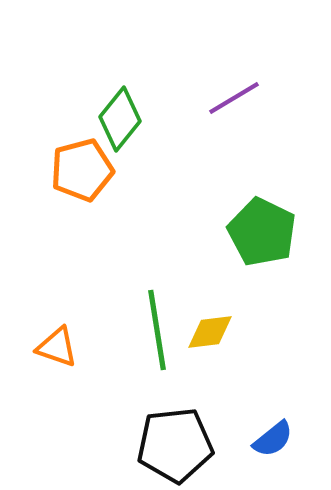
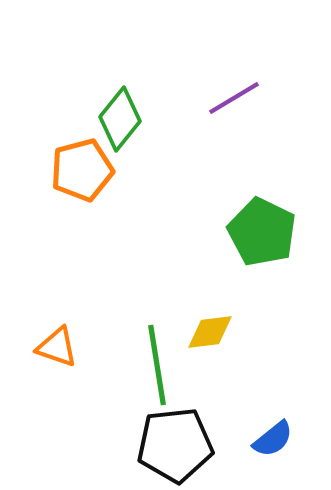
green line: moved 35 px down
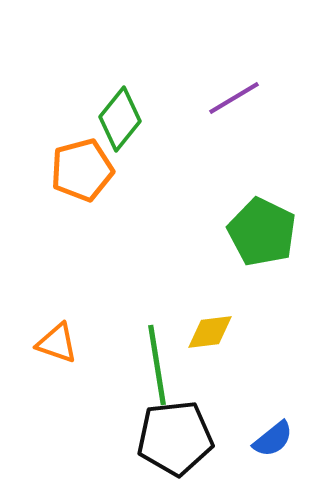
orange triangle: moved 4 px up
black pentagon: moved 7 px up
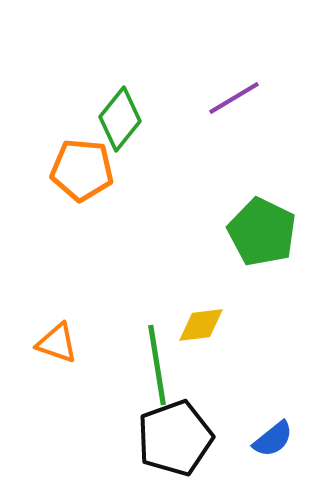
orange pentagon: rotated 20 degrees clockwise
yellow diamond: moved 9 px left, 7 px up
black pentagon: rotated 14 degrees counterclockwise
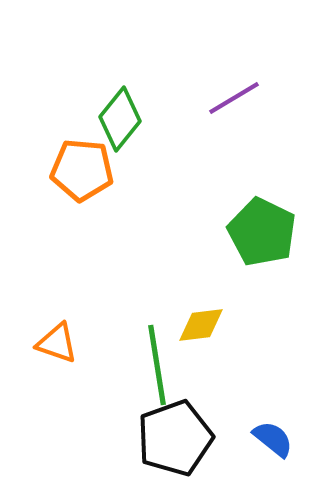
blue semicircle: rotated 102 degrees counterclockwise
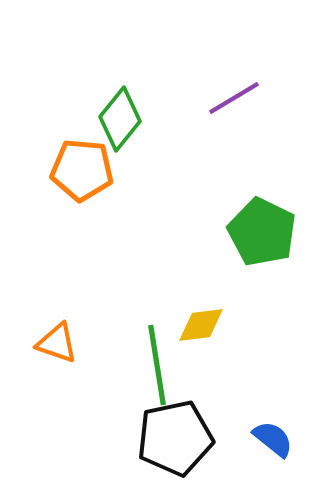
black pentagon: rotated 8 degrees clockwise
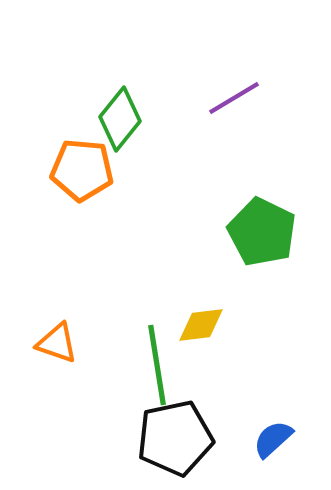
blue semicircle: rotated 81 degrees counterclockwise
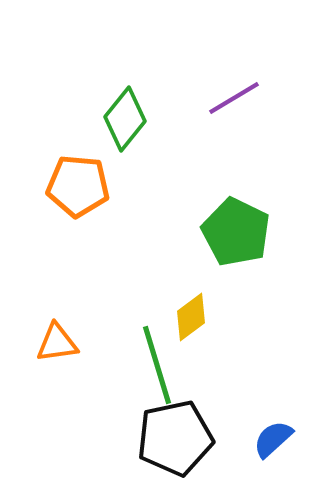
green diamond: moved 5 px right
orange pentagon: moved 4 px left, 16 px down
green pentagon: moved 26 px left
yellow diamond: moved 10 px left, 8 px up; rotated 30 degrees counterclockwise
orange triangle: rotated 27 degrees counterclockwise
green line: rotated 8 degrees counterclockwise
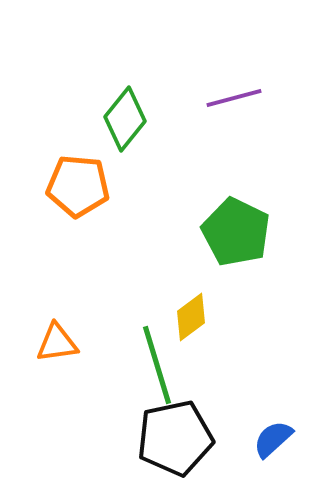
purple line: rotated 16 degrees clockwise
